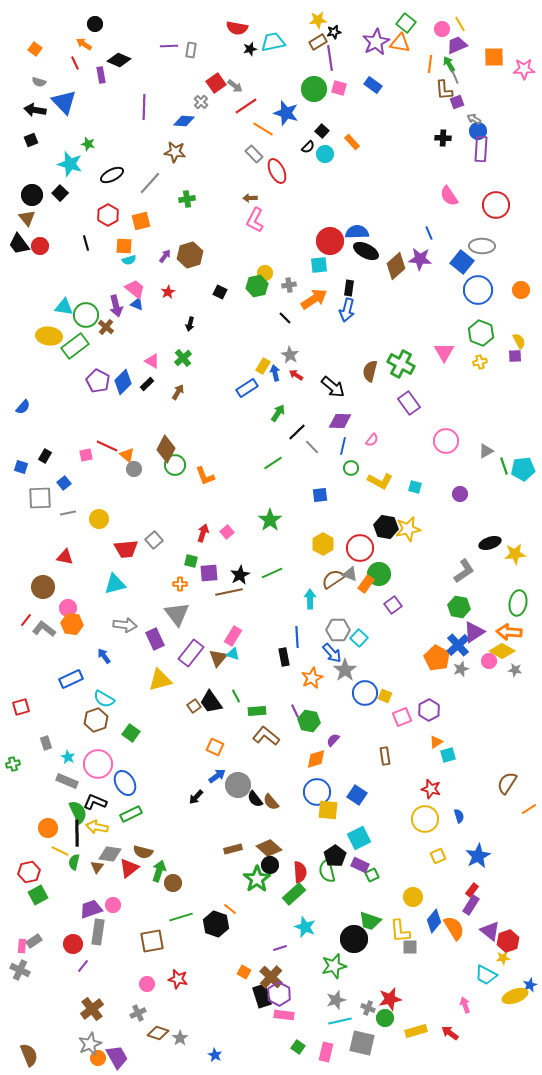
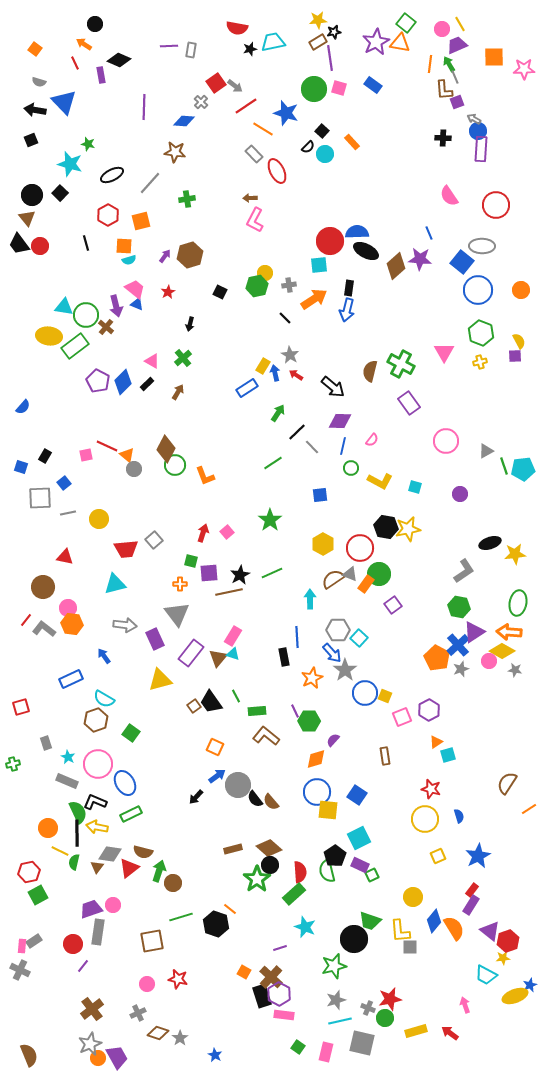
green hexagon at (309, 721): rotated 10 degrees counterclockwise
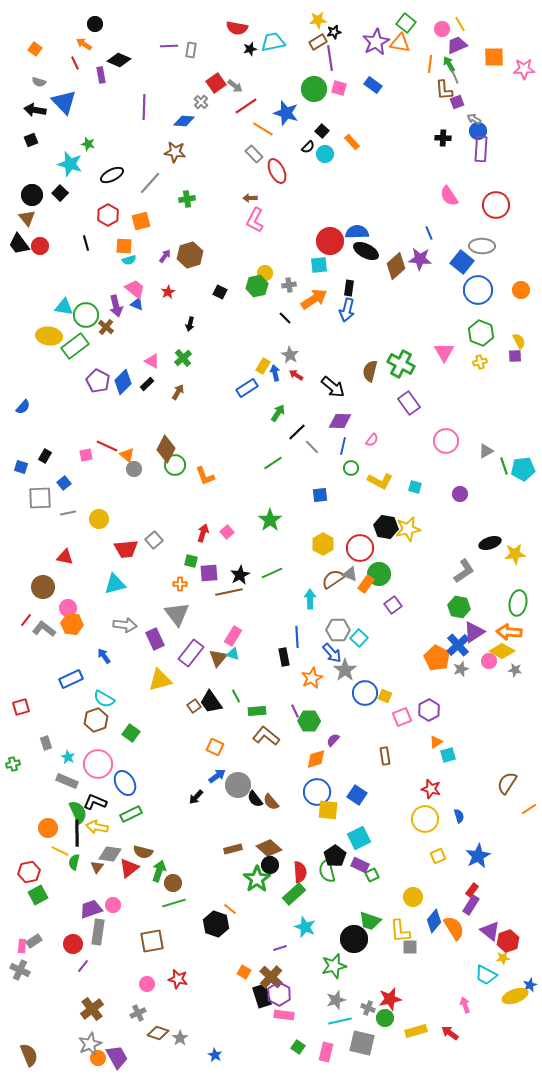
green line at (181, 917): moved 7 px left, 14 px up
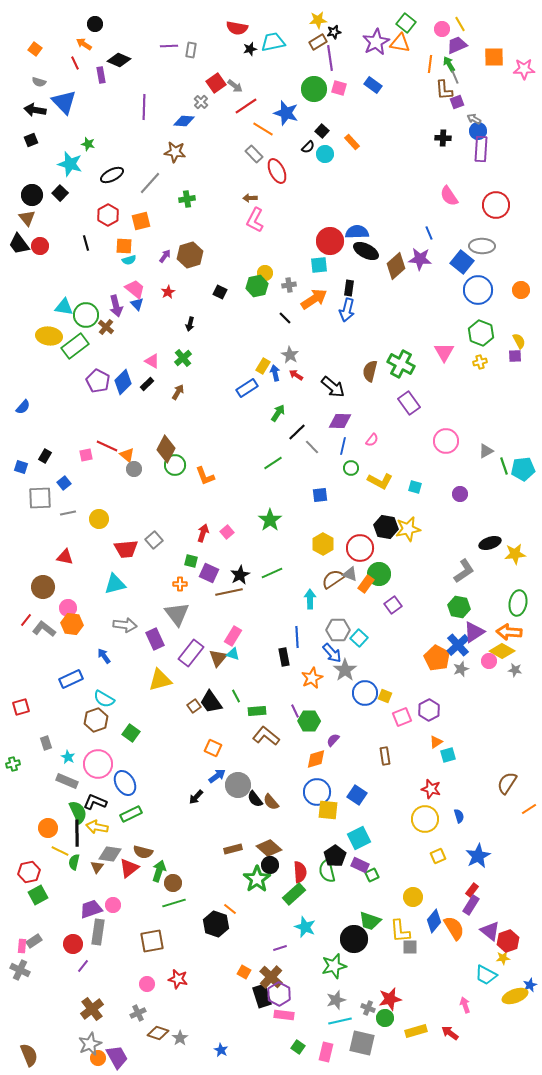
blue triangle at (137, 304): rotated 24 degrees clockwise
purple square at (209, 573): rotated 30 degrees clockwise
orange square at (215, 747): moved 2 px left, 1 px down
blue star at (215, 1055): moved 6 px right, 5 px up
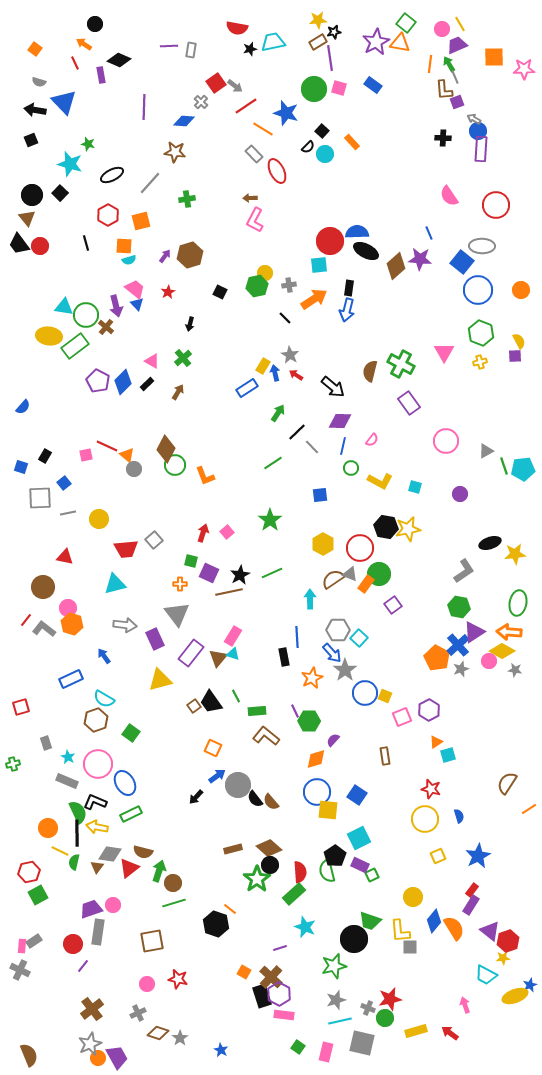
orange hexagon at (72, 624): rotated 10 degrees clockwise
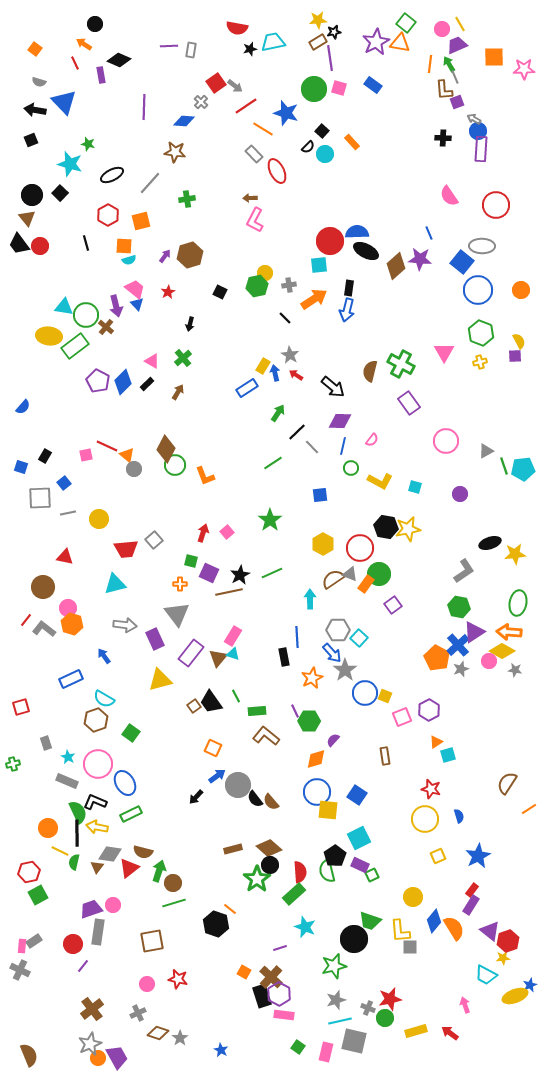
gray square at (362, 1043): moved 8 px left, 2 px up
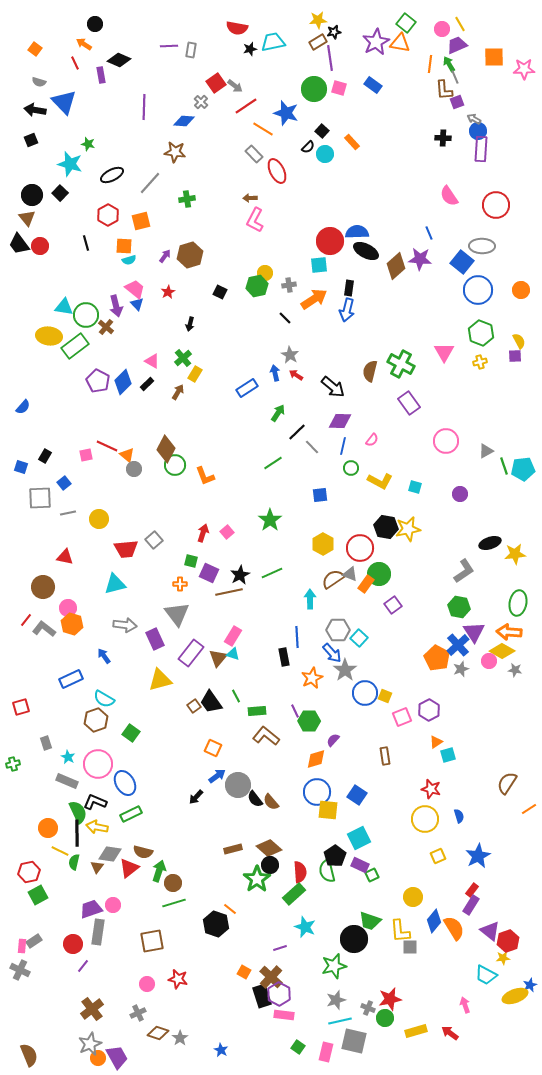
yellow rectangle at (263, 366): moved 68 px left, 8 px down
purple triangle at (474, 632): rotated 30 degrees counterclockwise
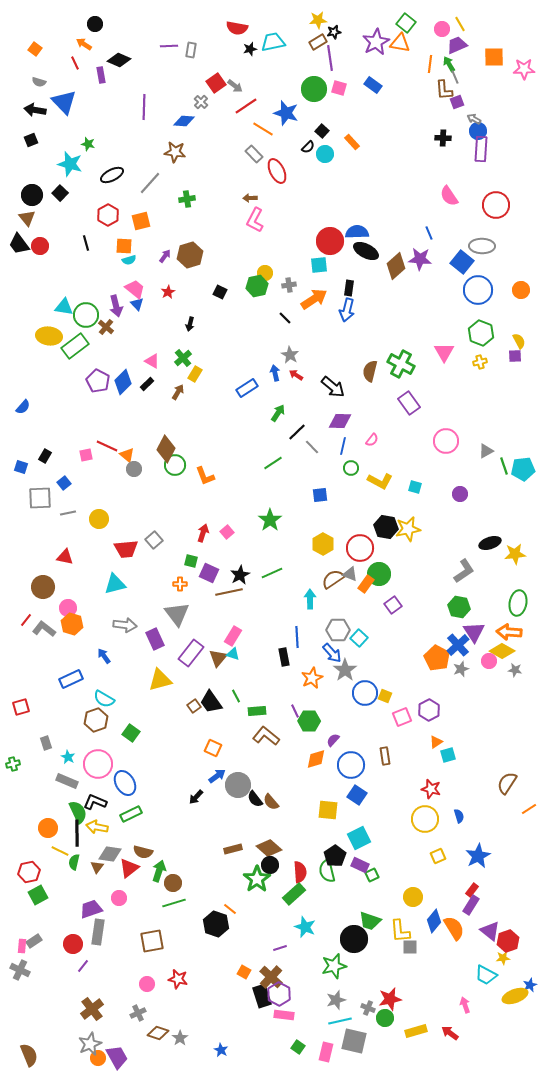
blue circle at (317, 792): moved 34 px right, 27 px up
pink circle at (113, 905): moved 6 px right, 7 px up
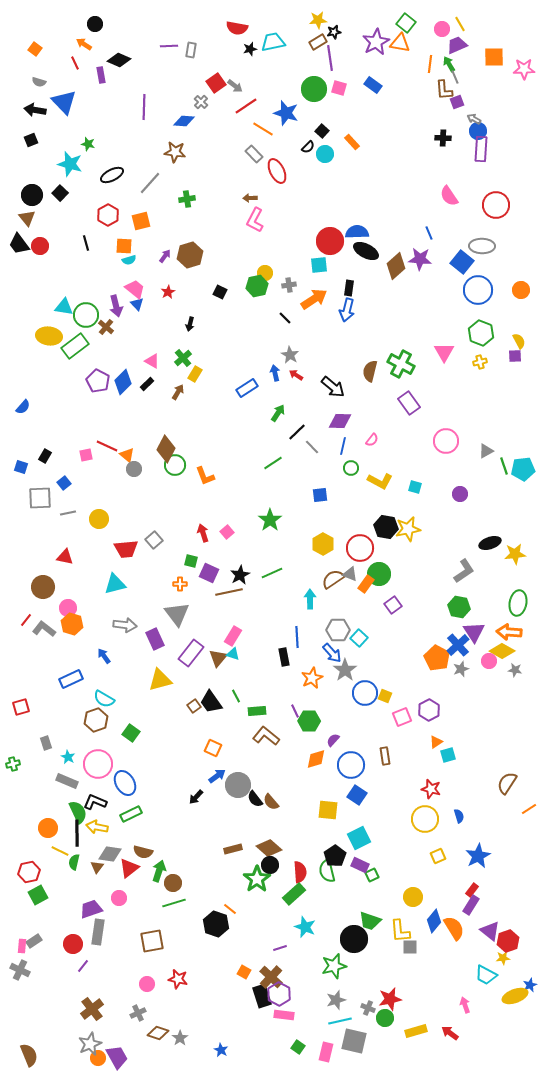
red arrow at (203, 533): rotated 36 degrees counterclockwise
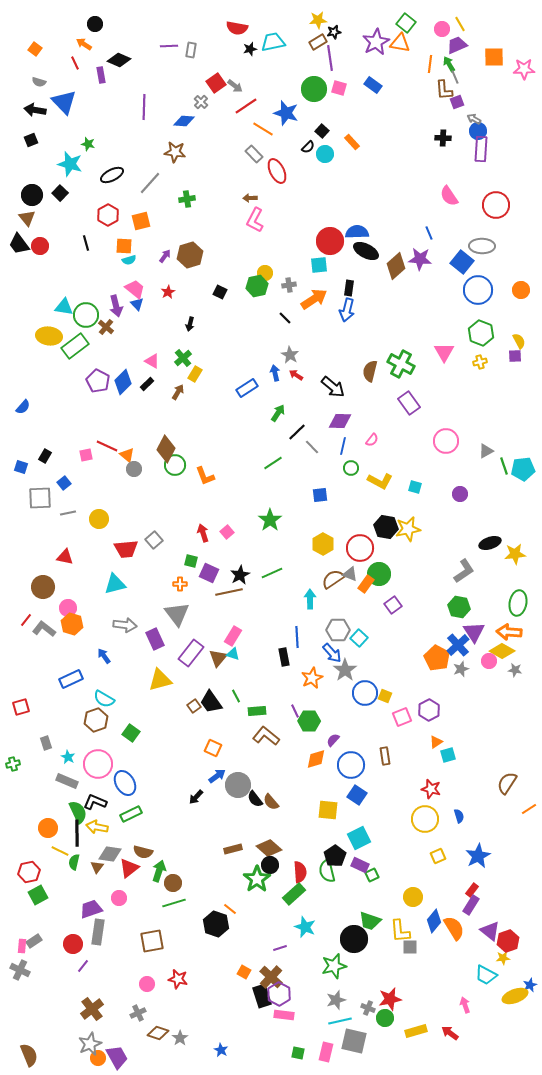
green square at (298, 1047): moved 6 px down; rotated 24 degrees counterclockwise
